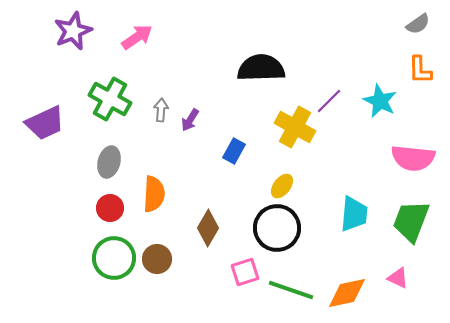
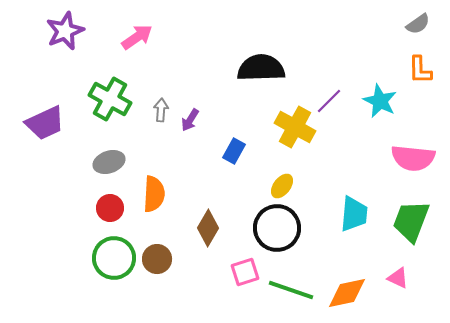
purple star: moved 8 px left
gray ellipse: rotated 56 degrees clockwise
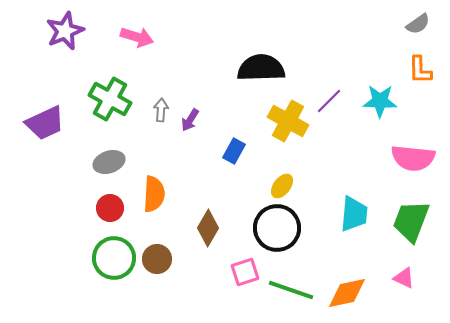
pink arrow: rotated 52 degrees clockwise
cyan star: rotated 24 degrees counterclockwise
yellow cross: moved 7 px left, 6 px up
pink triangle: moved 6 px right
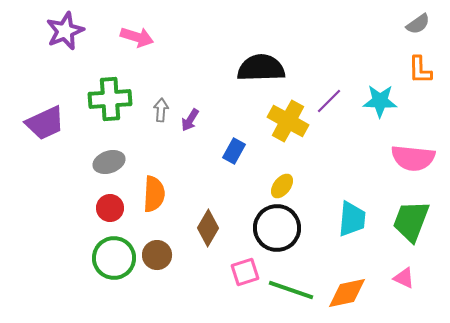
green cross: rotated 33 degrees counterclockwise
cyan trapezoid: moved 2 px left, 5 px down
brown circle: moved 4 px up
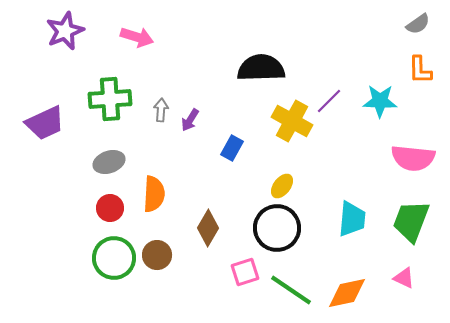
yellow cross: moved 4 px right
blue rectangle: moved 2 px left, 3 px up
green line: rotated 15 degrees clockwise
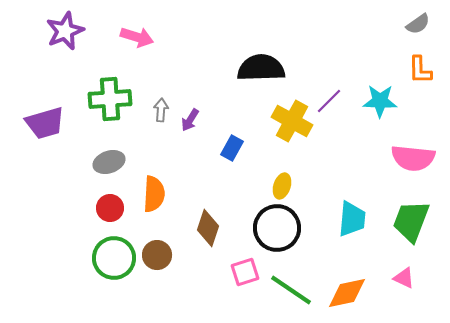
purple trapezoid: rotated 9 degrees clockwise
yellow ellipse: rotated 20 degrees counterclockwise
brown diamond: rotated 12 degrees counterclockwise
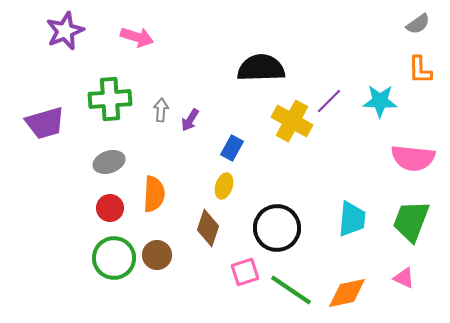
yellow ellipse: moved 58 px left
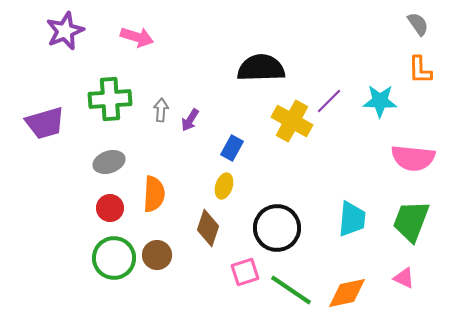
gray semicircle: rotated 90 degrees counterclockwise
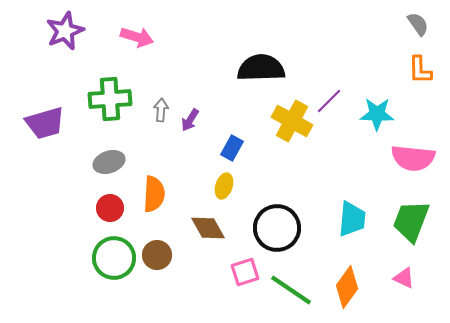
cyan star: moved 3 px left, 13 px down
brown diamond: rotated 48 degrees counterclockwise
orange diamond: moved 6 px up; rotated 42 degrees counterclockwise
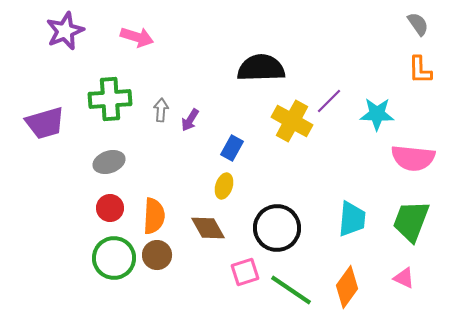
orange semicircle: moved 22 px down
